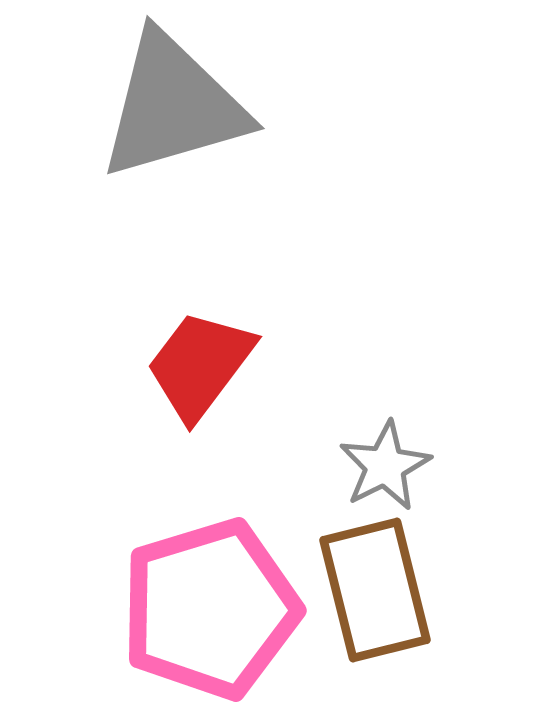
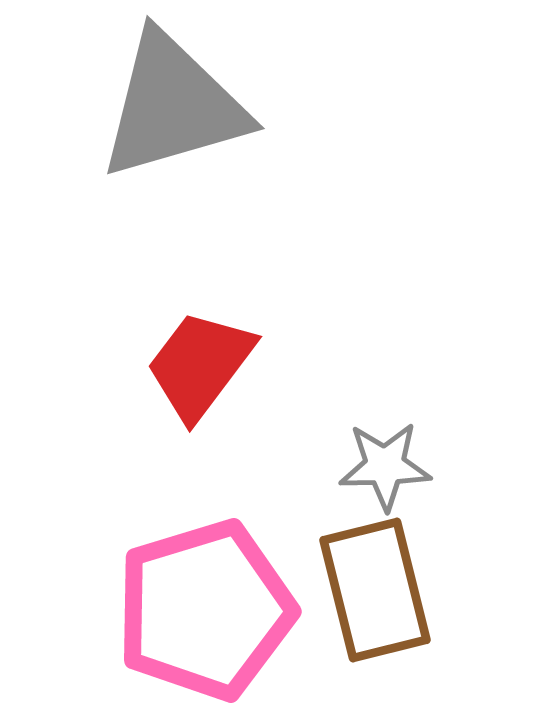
gray star: rotated 26 degrees clockwise
pink pentagon: moved 5 px left, 1 px down
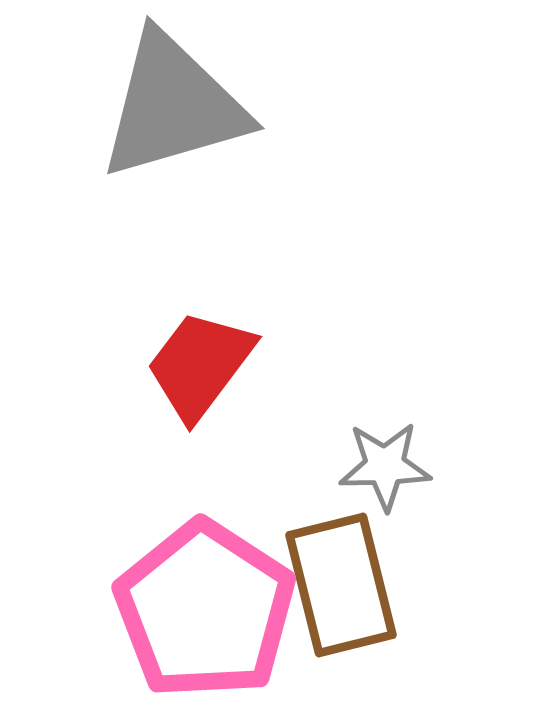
brown rectangle: moved 34 px left, 5 px up
pink pentagon: rotated 22 degrees counterclockwise
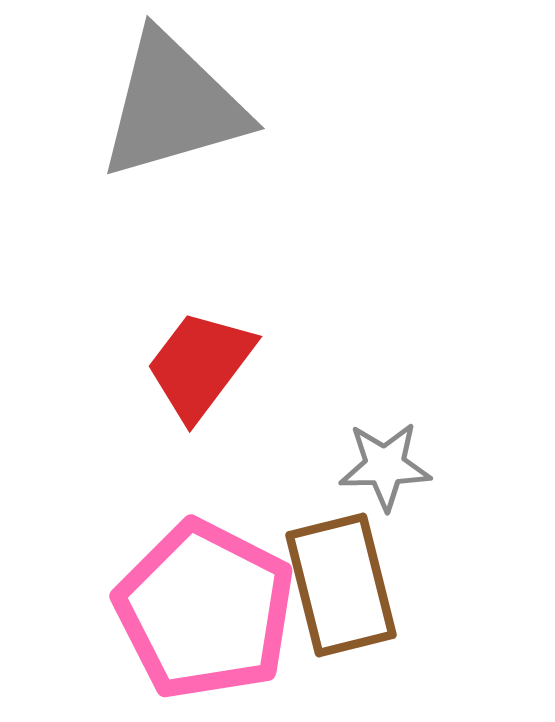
pink pentagon: rotated 6 degrees counterclockwise
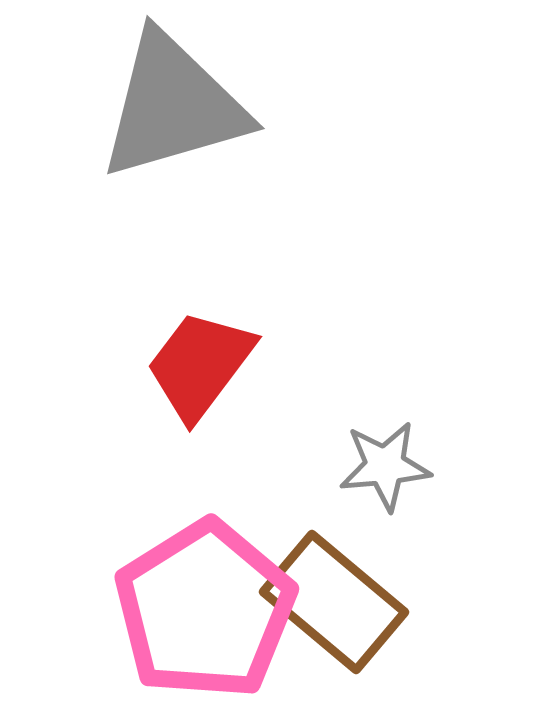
gray star: rotated 4 degrees counterclockwise
brown rectangle: moved 7 px left, 17 px down; rotated 36 degrees counterclockwise
pink pentagon: rotated 13 degrees clockwise
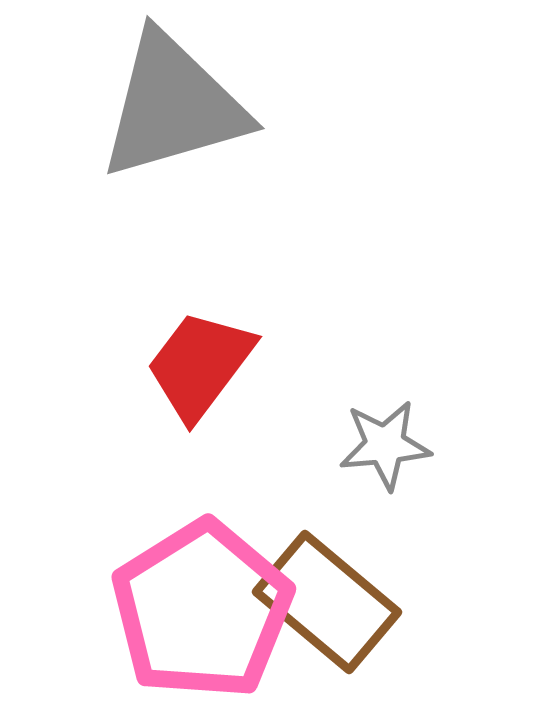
gray star: moved 21 px up
brown rectangle: moved 7 px left
pink pentagon: moved 3 px left
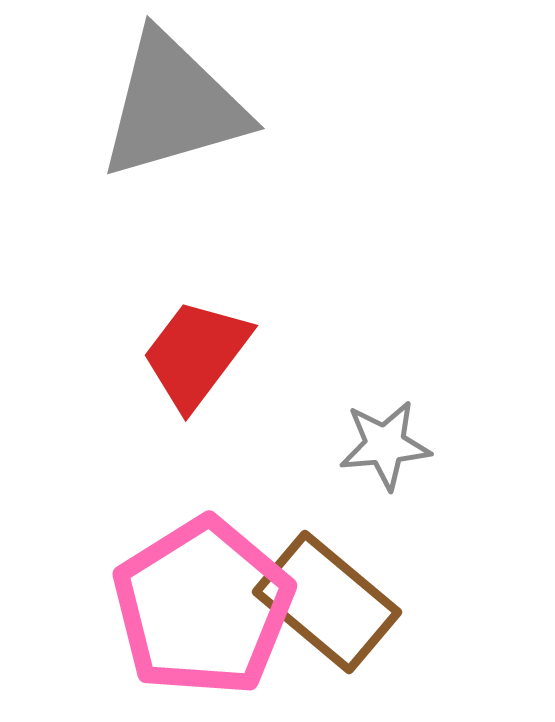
red trapezoid: moved 4 px left, 11 px up
pink pentagon: moved 1 px right, 3 px up
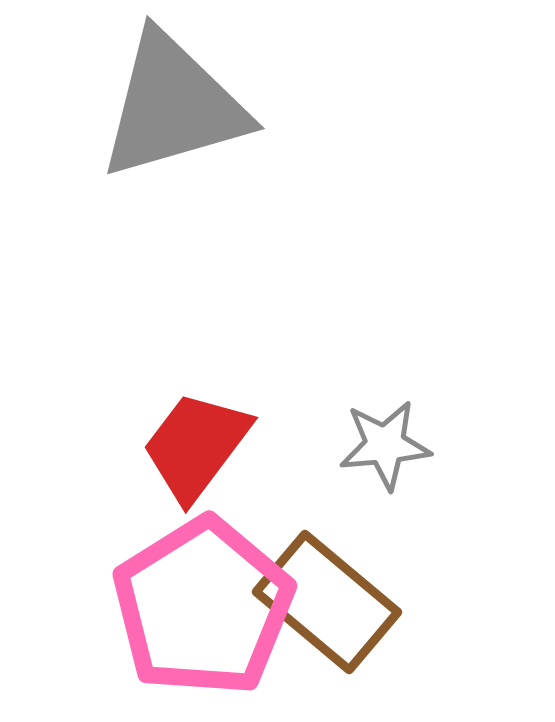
red trapezoid: moved 92 px down
